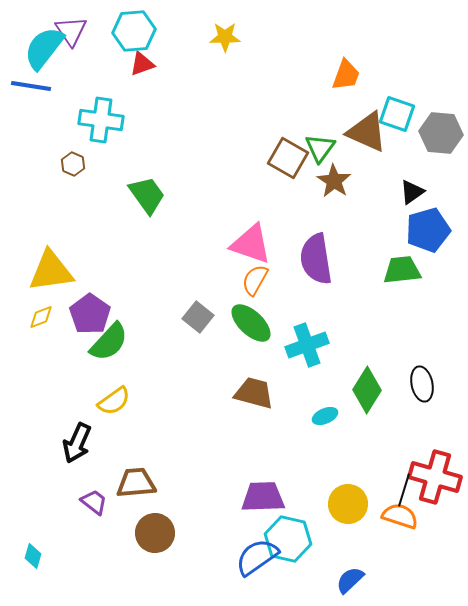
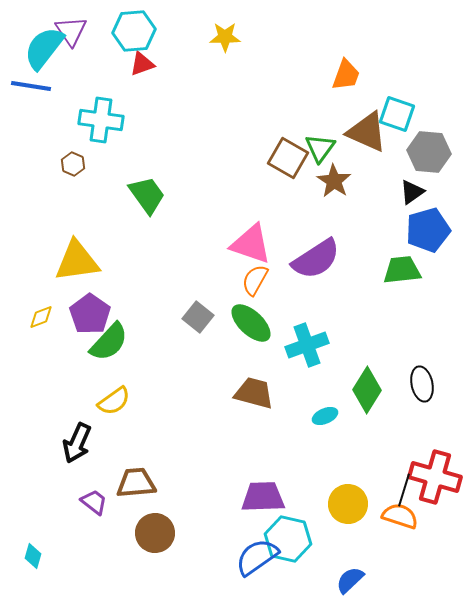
gray hexagon at (441, 133): moved 12 px left, 19 px down
purple semicircle at (316, 259): rotated 114 degrees counterclockwise
yellow triangle at (51, 271): moved 26 px right, 10 px up
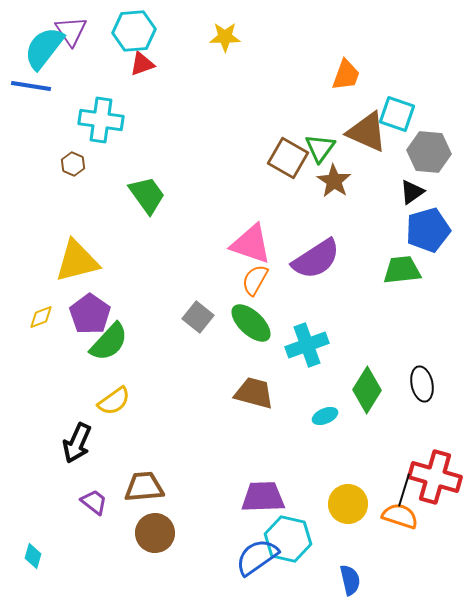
yellow triangle at (77, 261): rotated 6 degrees counterclockwise
brown trapezoid at (136, 483): moved 8 px right, 4 px down
blue semicircle at (350, 580): rotated 120 degrees clockwise
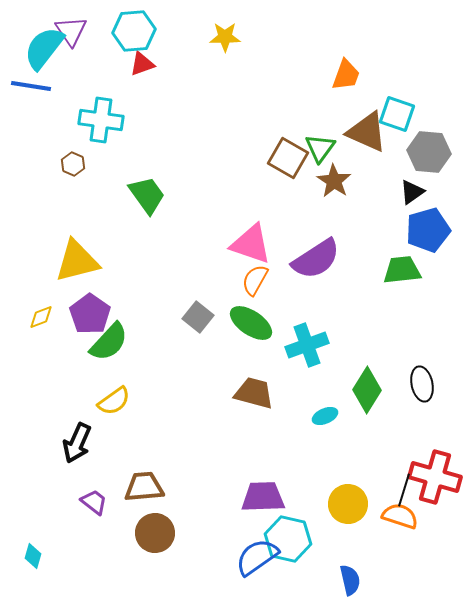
green ellipse at (251, 323): rotated 9 degrees counterclockwise
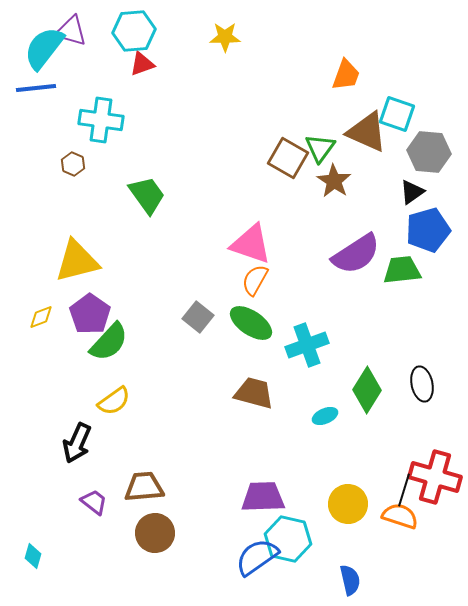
purple triangle at (71, 31): rotated 40 degrees counterclockwise
blue line at (31, 86): moved 5 px right, 2 px down; rotated 15 degrees counterclockwise
purple semicircle at (316, 259): moved 40 px right, 5 px up
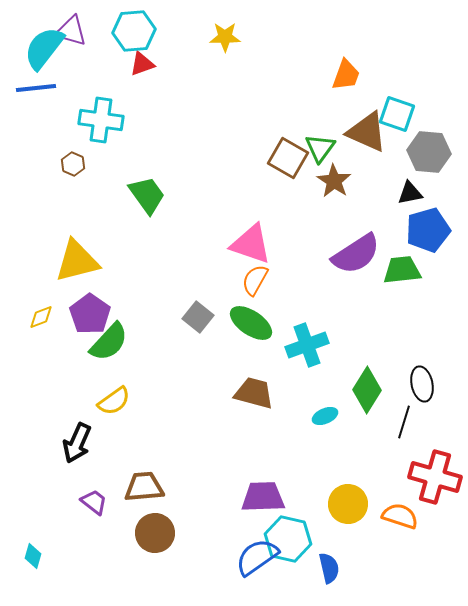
black triangle at (412, 192): moved 2 px left, 1 px down; rotated 24 degrees clockwise
black line at (404, 490): moved 68 px up
blue semicircle at (350, 580): moved 21 px left, 12 px up
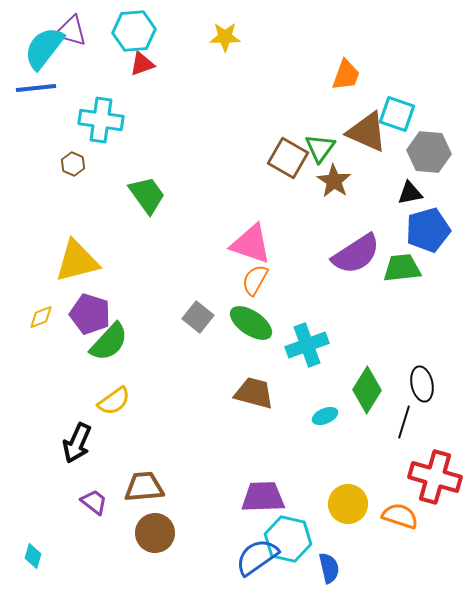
green trapezoid at (402, 270): moved 2 px up
purple pentagon at (90, 314): rotated 18 degrees counterclockwise
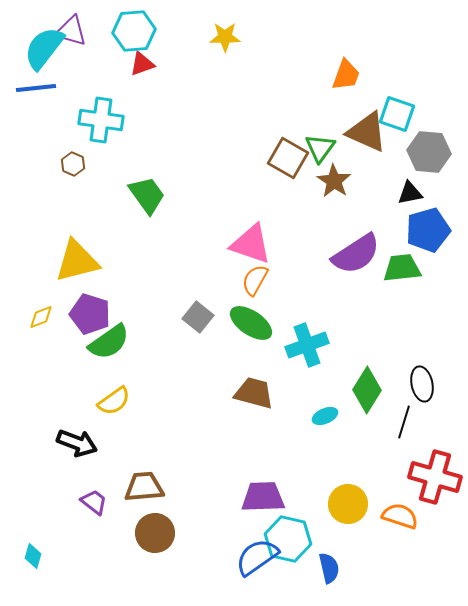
green semicircle at (109, 342): rotated 12 degrees clockwise
black arrow at (77, 443): rotated 93 degrees counterclockwise
